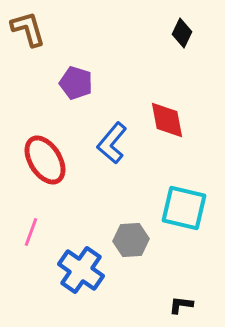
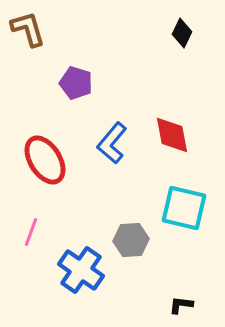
red diamond: moved 5 px right, 15 px down
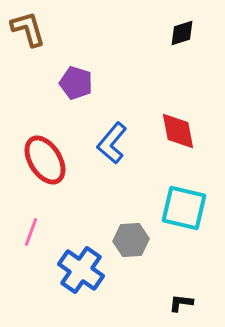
black diamond: rotated 48 degrees clockwise
red diamond: moved 6 px right, 4 px up
black L-shape: moved 2 px up
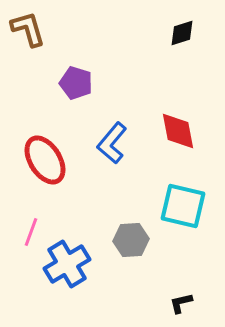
cyan square: moved 1 px left, 2 px up
blue cross: moved 14 px left, 6 px up; rotated 24 degrees clockwise
black L-shape: rotated 20 degrees counterclockwise
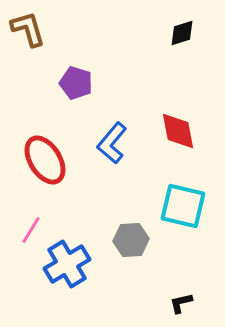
pink line: moved 2 px up; rotated 12 degrees clockwise
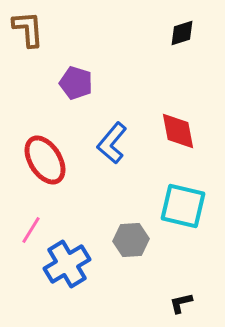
brown L-shape: rotated 12 degrees clockwise
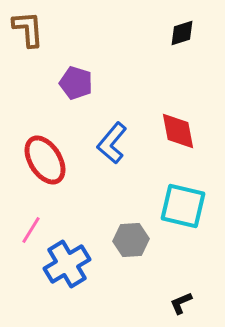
black L-shape: rotated 10 degrees counterclockwise
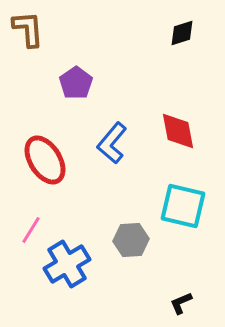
purple pentagon: rotated 20 degrees clockwise
